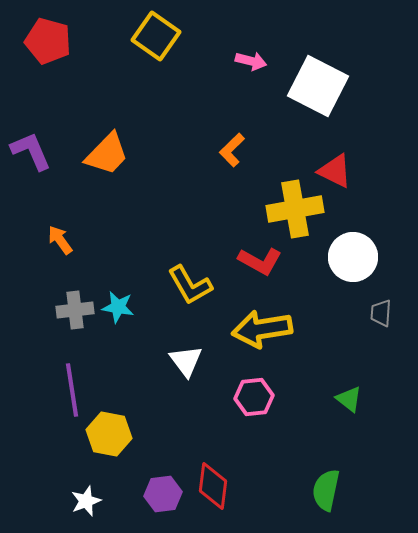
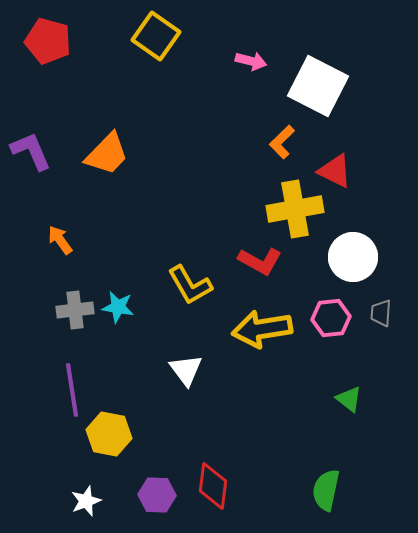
orange L-shape: moved 50 px right, 8 px up
white triangle: moved 9 px down
pink hexagon: moved 77 px right, 79 px up
purple hexagon: moved 6 px left, 1 px down; rotated 9 degrees clockwise
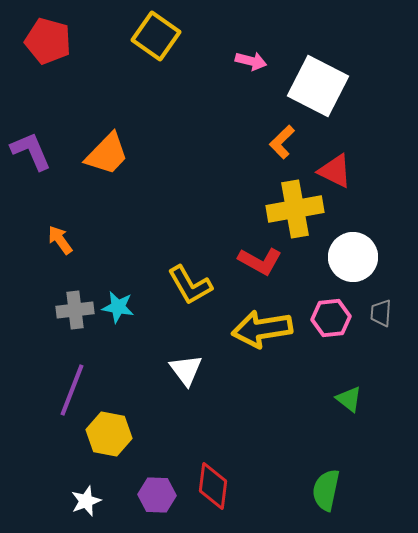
purple line: rotated 30 degrees clockwise
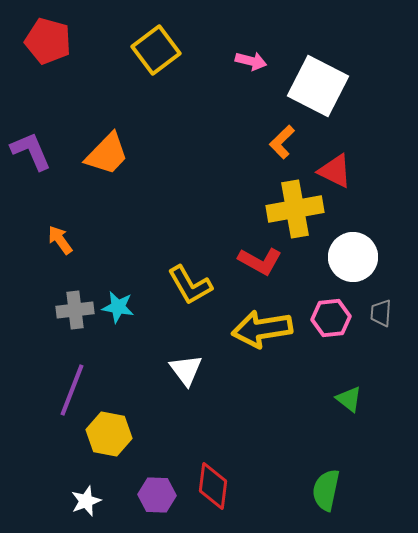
yellow square: moved 14 px down; rotated 18 degrees clockwise
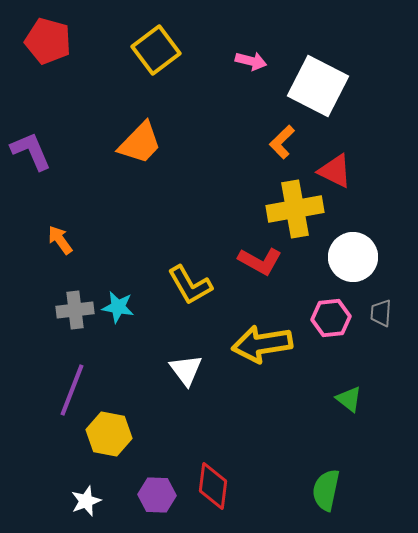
orange trapezoid: moved 33 px right, 11 px up
yellow arrow: moved 15 px down
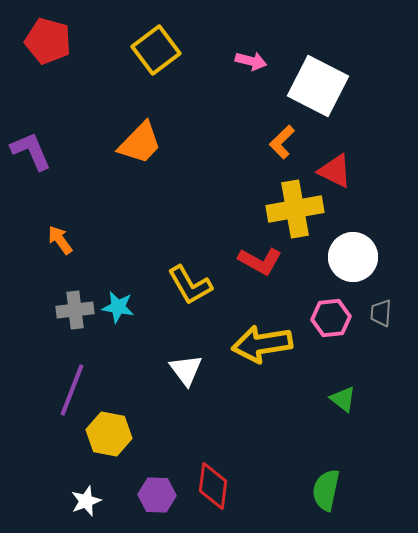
green triangle: moved 6 px left
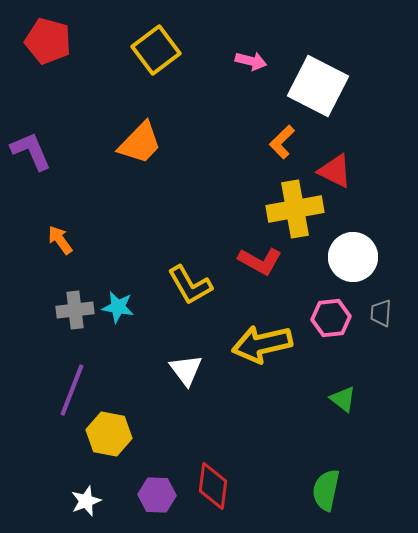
yellow arrow: rotated 4 degrees counterclockwise
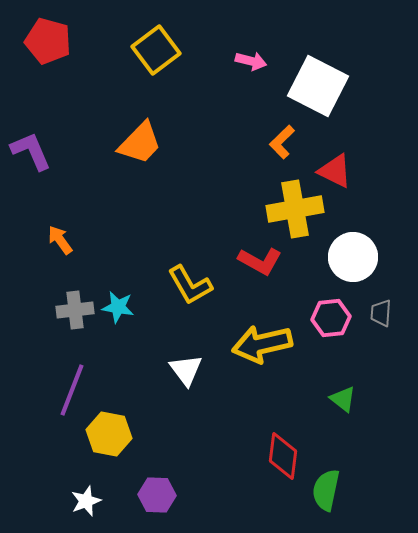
red diamond: moved 70 px right, 30 px up
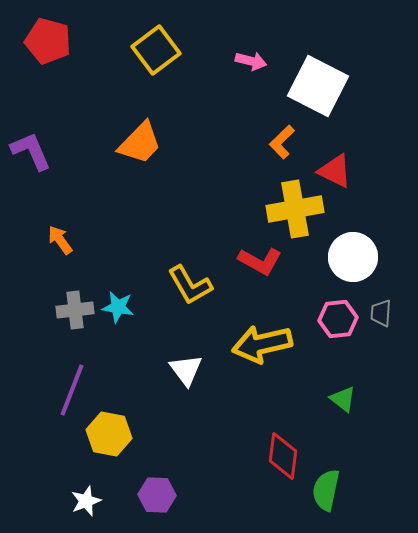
pink hexagon: moved 7 px right, 1 px down
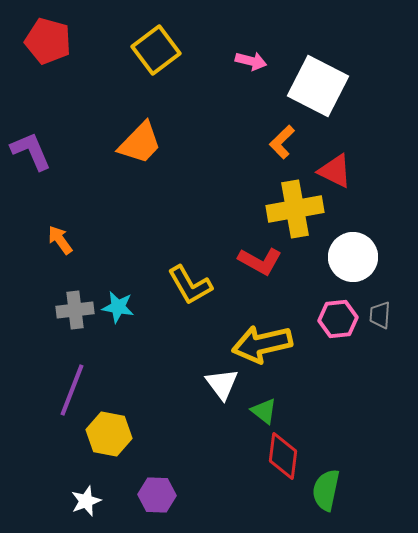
gray trapezoid: moved 1 px left, 2 px down
white triangle: moved 36 px right, 14 px down
green triangle: moved 79 px left, 12 px down
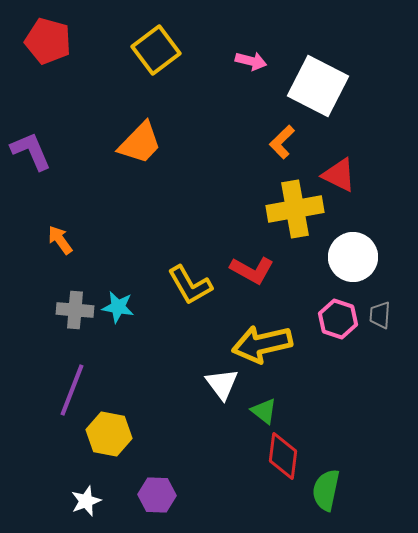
red triangle: moved 4 px right, 4 px down
red L-shape: moved 8 px left, 9 px down
gray cross: rotated 12 degrees clockwise
pink hexagon: rotated 24 degrees clockwise
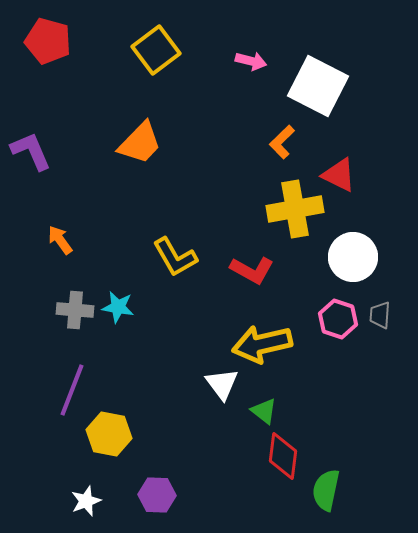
yellow L-shape: moved 15 px left, 28 px up
